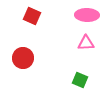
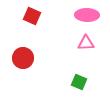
green square: moved 1 px left, 2 px down
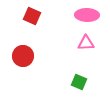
red circle: moved 2 px up
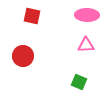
red square: rotated 12 degrees counterclockwise
pink triangle: moved 2 px down
